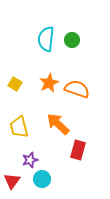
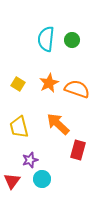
yellow square: moved 3 px right
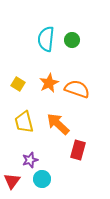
yellow trapezoid: moved 5 px right, 5 px up
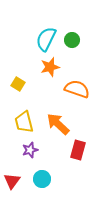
cyan semicircle: rotated 20 degrees clockwise
orange star: moved 1 px right, 16 px up; rotated 12 degrees clockwise
purple star: moved 10 px up
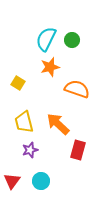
yellow square: moved 1 px up
cyan circle: moved 1 px left, 2 px down
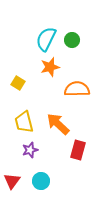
orange semicircle: rotated 20 degrees counterclockwise
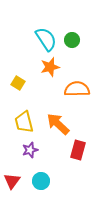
cyan semicircle: rotated 120 degrees clockwise
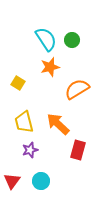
orange semicircle: rotated 30 degrees counterclockwise
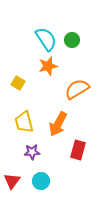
orange star: moved 2 px left, 1 px up
orange arrow: rotated 105 degrees counterclockwise
purple star: moved 2 px right, 2 px down; rotated 14 degrees clockwise
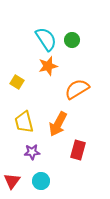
yellow square: moved 1 px left, 1 px up
